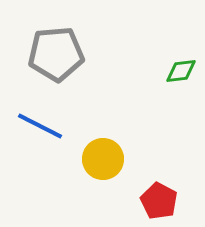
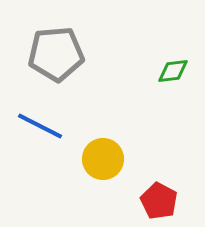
green diamond: moved 8 px left
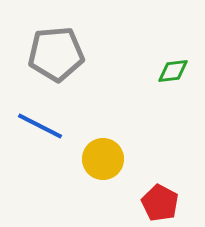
red pentagon: moved 1 px right, 2 px down
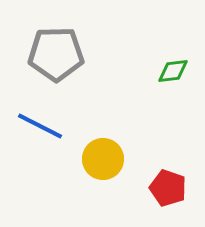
gray pentagon: rotated 4 degrees clockwise
red pentagon: moved 8 px right, 15 px up; rotated 9 degrees counterclockwise
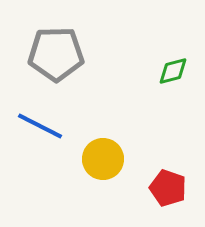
green diamond: rotated 8 degrees counterclockwise
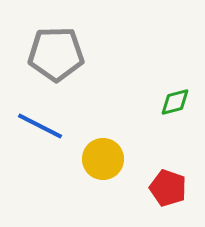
green diamond: moved 2 px right, 31 px down
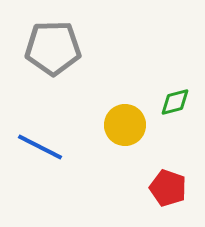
gray pentagon: moved 3 px left, 6 px up
blue line: moved 21 px down
yellow circle: moved 22 px right, 34 px up
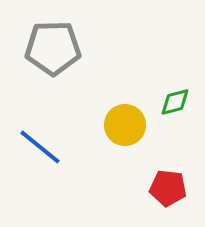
blue line: rotated 12 degrees clockwise
red pentagon: rotated 12 degrees counterclockwise
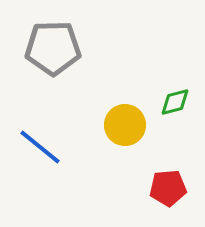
red pentagon: rotated 12 degrees counterclockwise
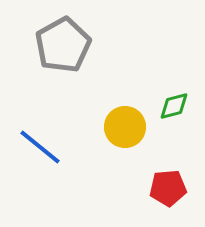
gray pentagon: moved 10 px right, 3 px up; rotated 28 degrees counterclockwise
green diamond: moved 1 px left, 4 px down
yellow circle: moved 2 px down
